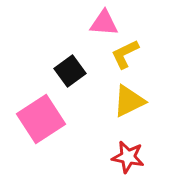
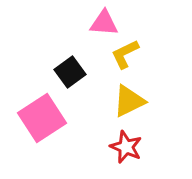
black square: moved 1 px down
pink square: moved 1 px right, 1 px up
red star: moved 2 px left, 10 px up; rotated 12 degrees clockwise
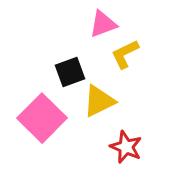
pink triangle: moved 1 px left, 1 px down; rotated 24 degrees counterclockwise
black square: rotated 16 degrees clockwise
yellow triangle: moved 30 px left
pink square: rotated 12 degrees counterclockwise
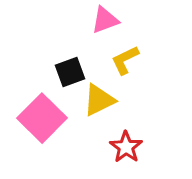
pink triangle: moved 2 px right, 4 px up
yellow L-shape: moved 6 px down
yellow triangle: moved 1 px up
red star: rotated 12 degrees clockwise
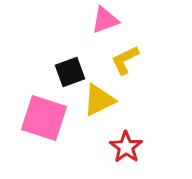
pink square: moved 2 px right; rotated 27 degrees counterclockwise
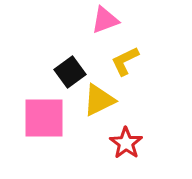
yellow L-shape: moved 1 px down
black square: rotated 16 degrees counterclockwise
pink square: rotated 18 degrees counterclockwise
red star: moved 4 px up
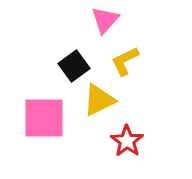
pink triangle: rotated 28 degrees counterclockwise
black square: moved 4 px right, 6 px up
red star: moved 1 px right, 2 px up
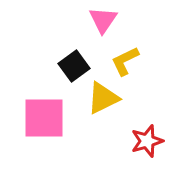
pink triangle: moved 2 px left; rotated 8 degrees counterclockwise
yellow triangle: moved 4 px right, 2 px up
red star: moved 20 px right; rotated 20 degrees clockwise
